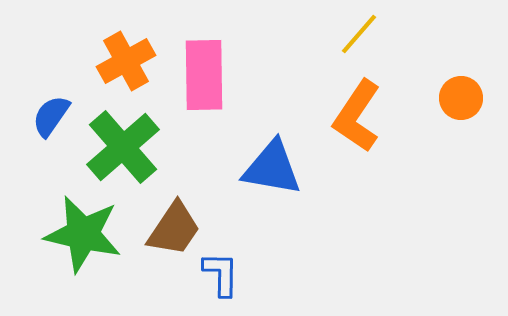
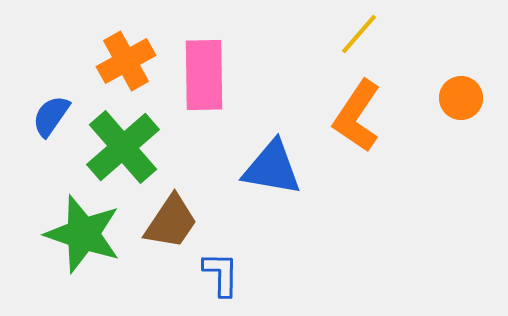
brown trapezoid: moved 3 px left, 7 px up
green star: rotated 6 degrees clockwise
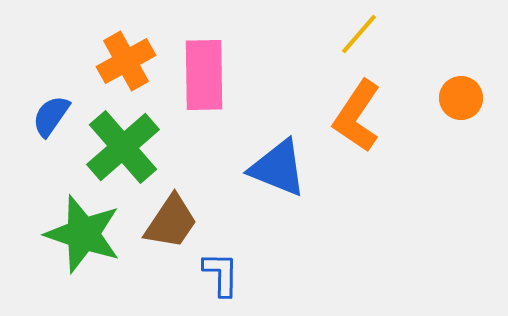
blue triangle: moved 6 px right; rotated 12 degrees clockwise
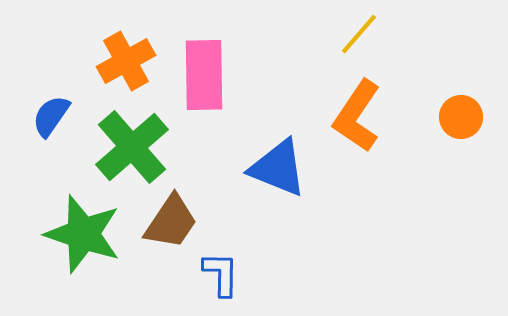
orange circle: moved 19 px down
green cross: moved 9 px right
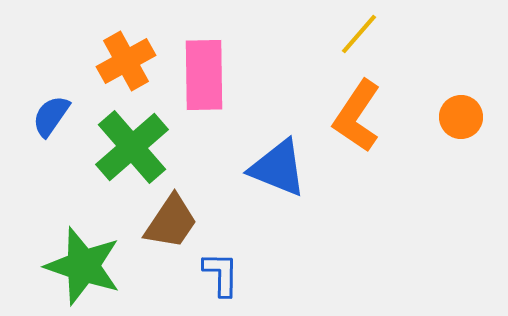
green star: moved 32 px down
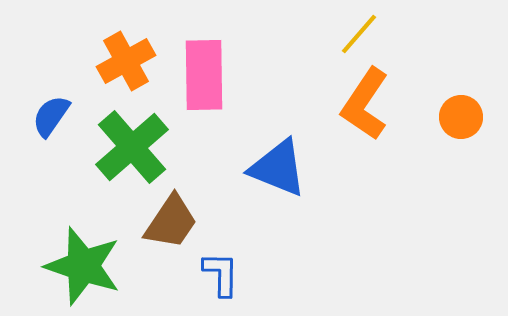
orange L-shape: moved 8 px right, 12 px up
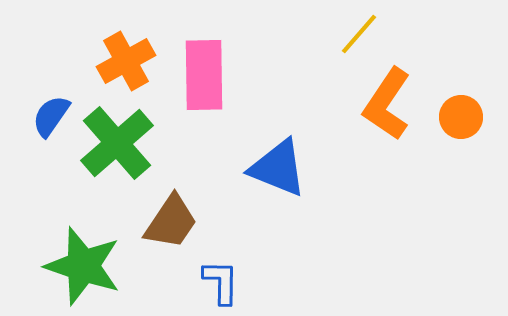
orange L-shape: moved 22 px right
green cross: moved 15 px left, 4 px up
blue L-shape: moved 8 px down
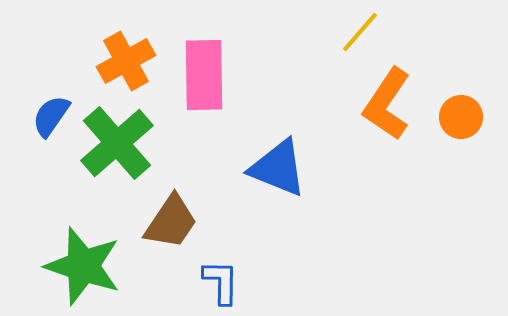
yellow line: moved 1 px right, 2 px up
